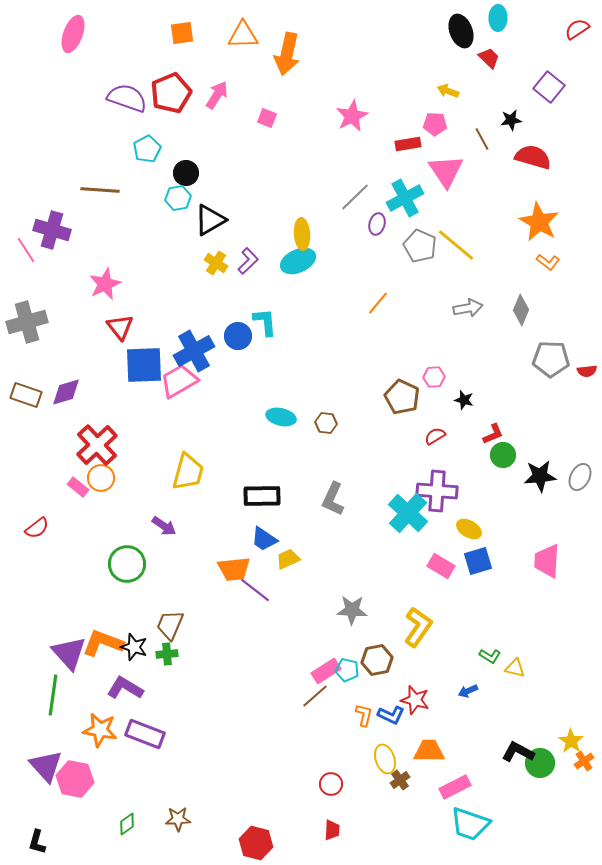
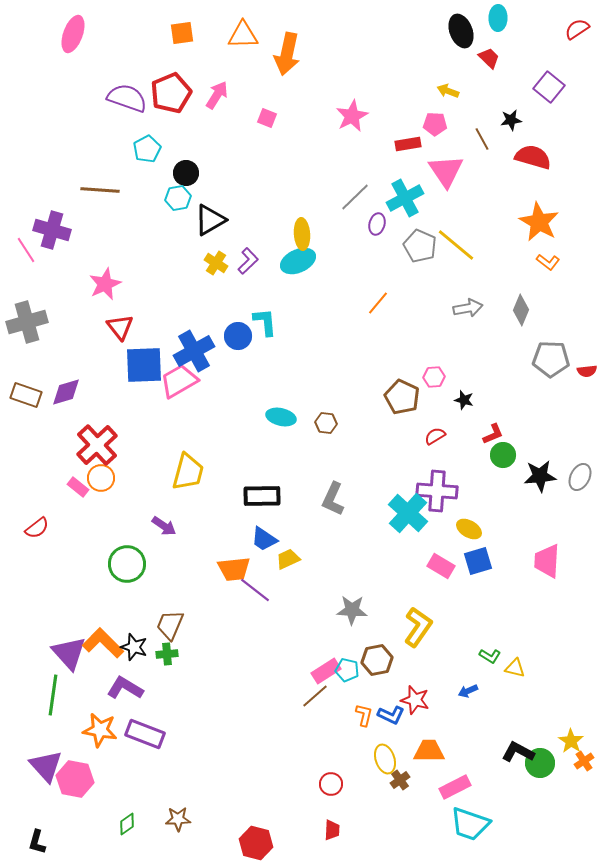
orange L-shape at (103, 643): rotated 24 degrees clockwise
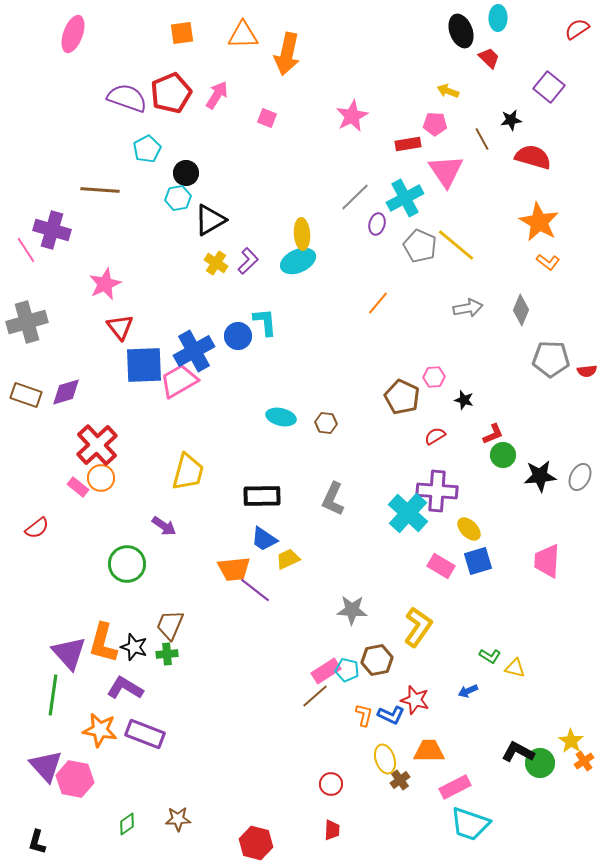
yellow ellipse at (469, 529): rotated 15 degrees clockwise
orange L-shape at (103, 643): rotated 120 degrees counterclockwise
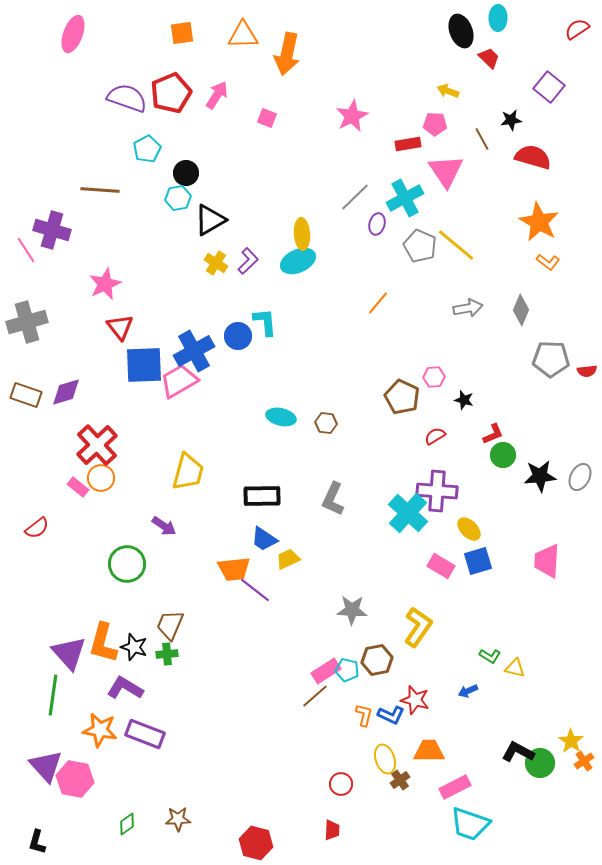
red circle at (331, 784): moved 10 px right
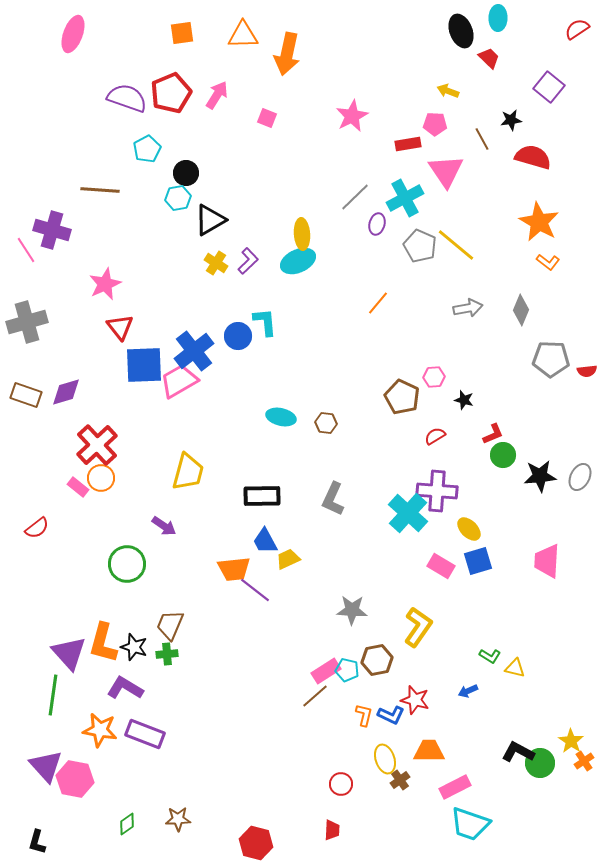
blue cross at (194, 351): rotated 9 degrees counterclockwise
blue trapezoid at (264, 539): moved 1 px right, 2 px down; rotated 28 degrees clockwise
